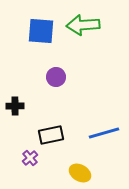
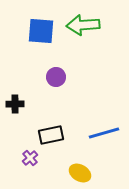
black cross: moved 2 px up
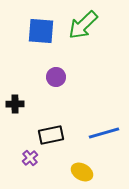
green arrow: rotated 40 degrees counterclockwise
yellow ellipse: moved 2 px right, 1 px up
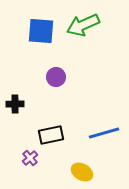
green arrow: rotated 20 degrees clockwise
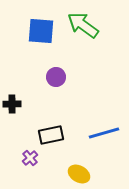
green arrow: rotated 60 degrees clockwise
black cross: moved 3 px left
yellow ellipse: moved 3 px left, 2 px down
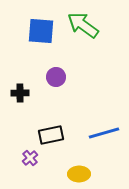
black cross: moved 8 px right, 11 px up
yellow ellipse: rotated 30 degrees counterclockwise
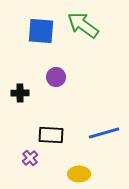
black rectangle: rotated 15 degrees clockwise
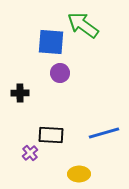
blue square: moved 10 px right, 11 px down
purple circle: moved 4 px right, 4 px up
purple cross: moved 5 px up
